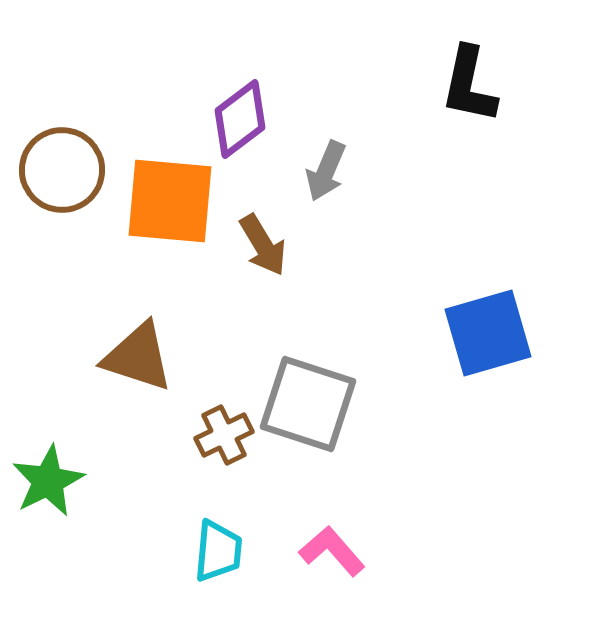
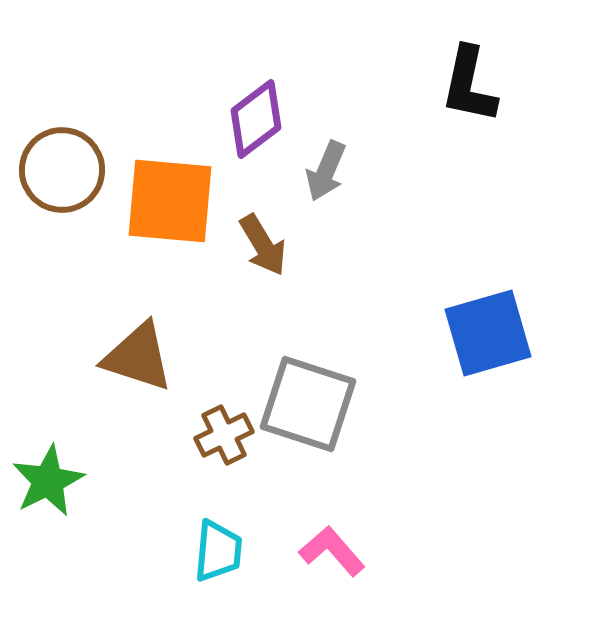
purple diamond: moved 16 px right
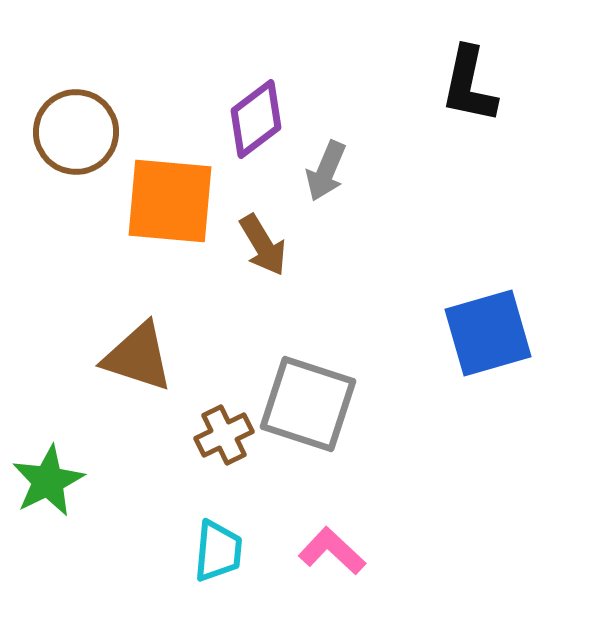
brown circle: moved 14 px right, 38 px up
pink L-shape: rotated 6 degrees counterclockwise
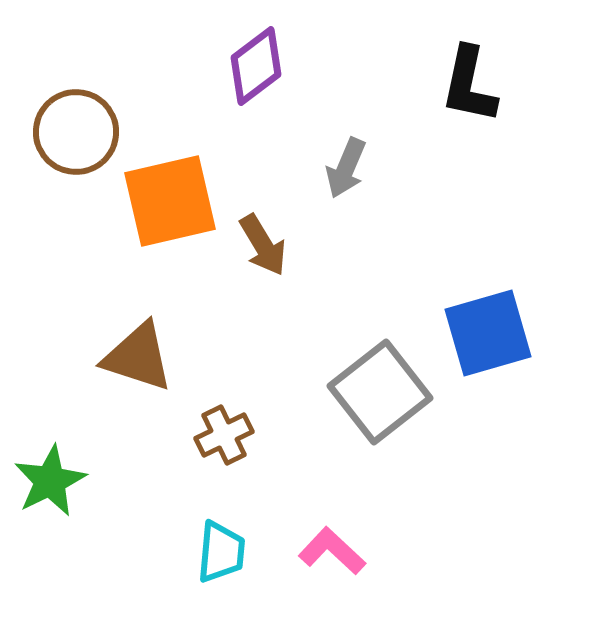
purple diamond: moved 53 px up
gray arrow: moved 20 px right, 3 px up
orange square: rotated 18 degrees counterclockwise
gray square: moved 72 px right, 12 px up; rotated 34 degrees clockwise
green star: moved 2 px right
cyan trapezoid: moved 3 px right, 1 px down
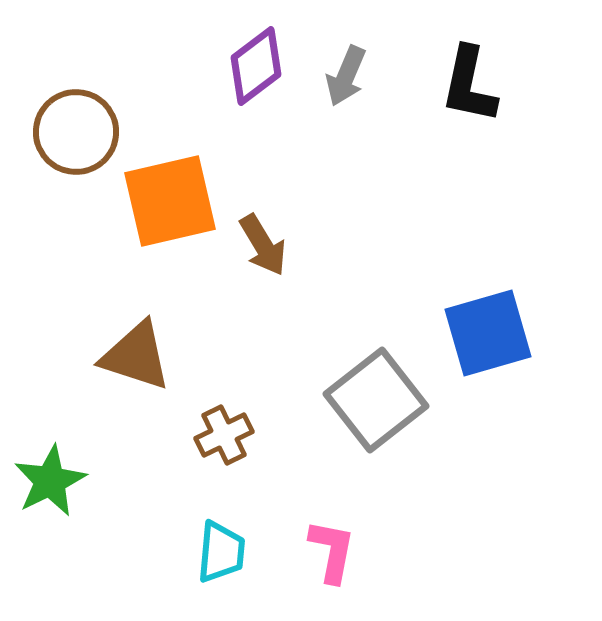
gray arrow: moved 92 px up
brown triangle: moved 2 px left, 1 px up
gray square: moved 4 px left, 8 px down
pink L-shape: rotated 58 degrees clockwise
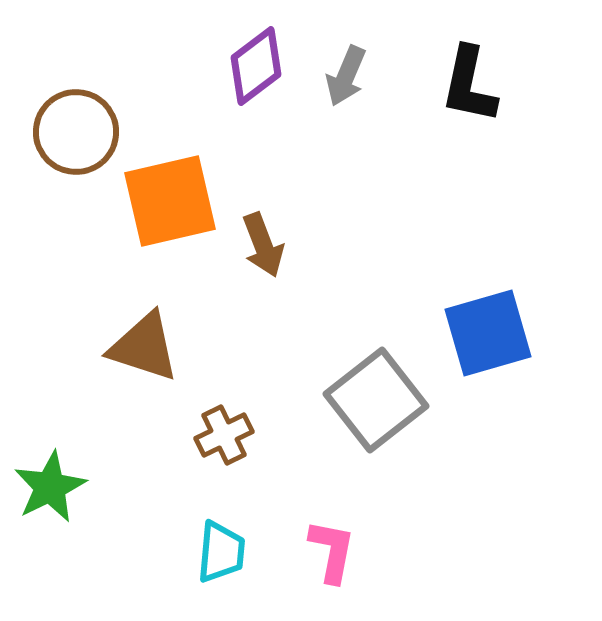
brown arrow: rotated 10 degrees clockwise
brown triangle: moved 8 px right, 9 px up
green star: moved 6 px down
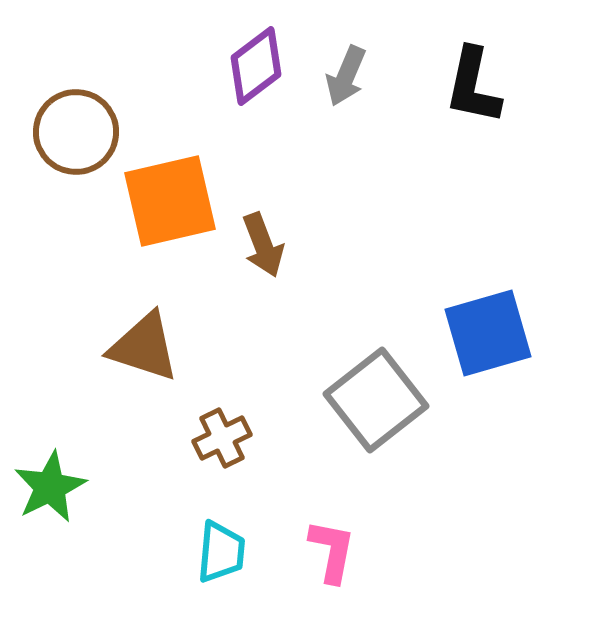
black L-shape: moved 4 px right, 1 px down
brown cross: moved 2 px left, 3 px down
